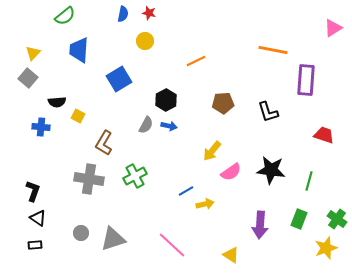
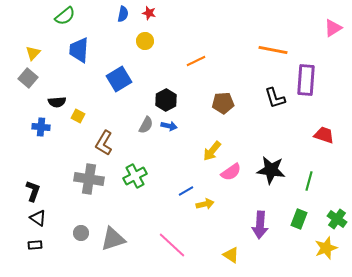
black L-shape at (268, 112): moved 7 px right, 14 px up
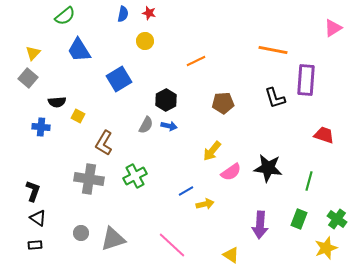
blue trapezoid at (79, 50): rotated 36 degrees counterclockwise
black star at (271, 170): moved 3 px left, 2 px up
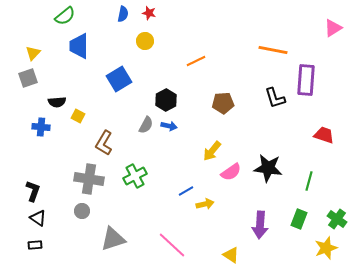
blue trapezoid at (79, 50): moved 4 px up; rotated 32 degrees clockwise
gray square at (28, 78): rotated 30 degrees clockwise
gray circle at (81, 233): moved 1 px right, 22 px up
